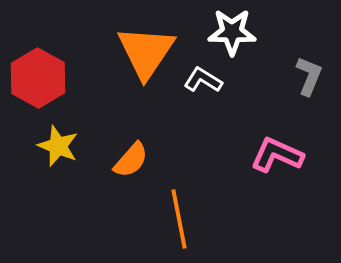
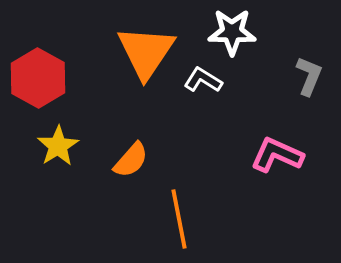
yellow star: rotated 18 degrees clockwise
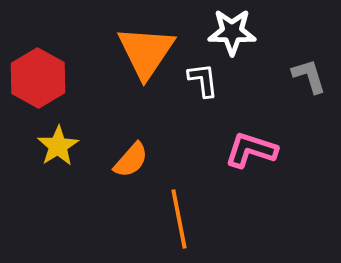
gray L-shape: rotated 39 degrees counterclockwise
white L-shape: rotated 51 degrees clockwise
pink L-shape: moved 26 px left, 5 px up; rotated 6 degrees counterclockwise
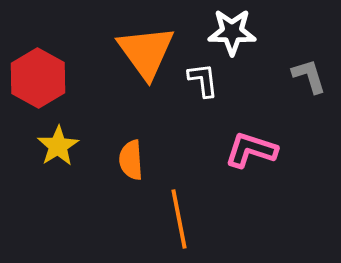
orange triangle: rotated 10 degrees counterclockwise
orange semicircle: rotated 135 degrees clockwise
